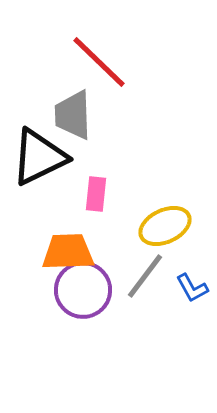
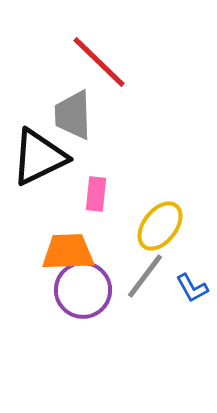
yellow ellipse: moved 5 px left; rotated 27 degrees counterclockwise
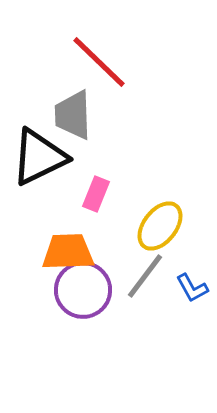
pink rectangle: rotated 16 degrees clockwise
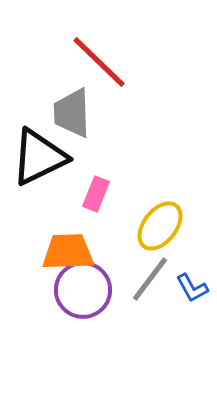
gray trapezoid: moved 1 px left, 2 px up
gray line: moved 5 px right, 3 px down
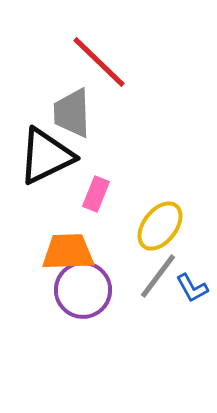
black triangle: moved 7 px right, 1 px up
gray line: moved 8 px right, 3 px up
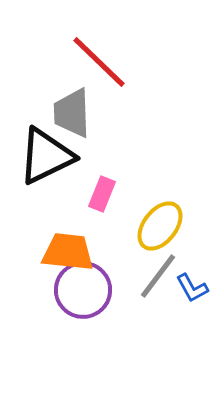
pink rectangle: moved 6 px right
orange trapezoid: rotated 8 degrees clockwise
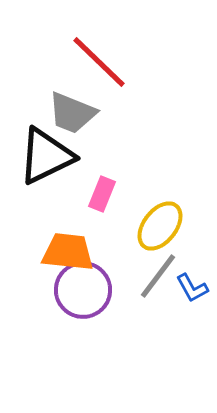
gray trapezoid: rotated 66 degrees counterclockwise
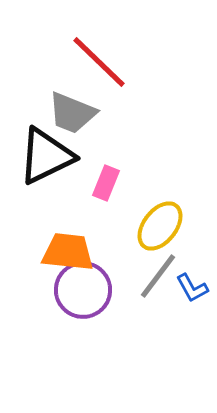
pink rectangle: moved 4 px right, 11 px up
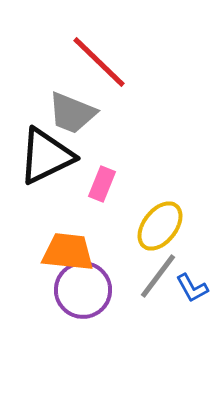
pink rectangle: moved 4 px left, 1 px down
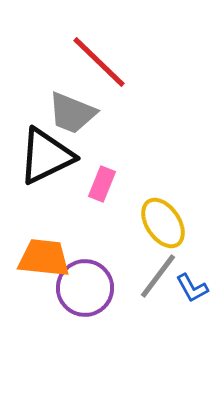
yellow ellipse: moved 3 px right, 3 px up; rotated 72 degrees counterclockwise
orange trapezoid: moved 24 px left, 6 px down
purple circle: moved 2 px right, 2 px up
